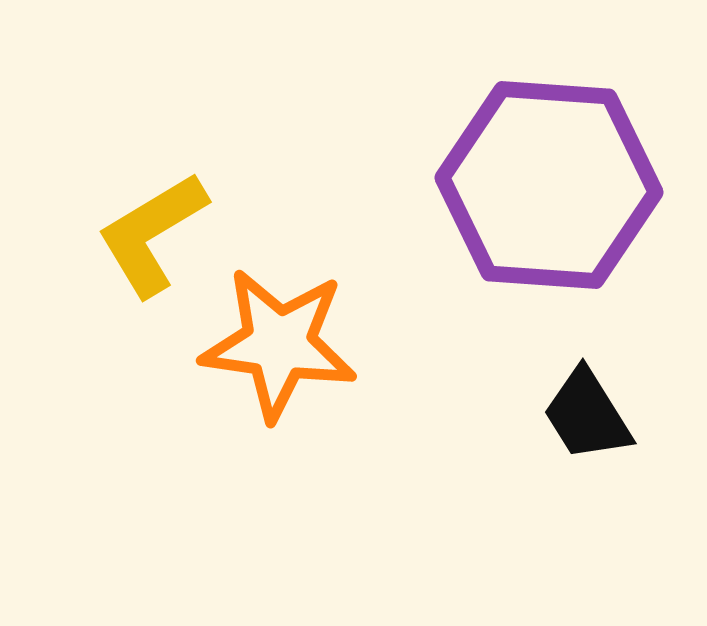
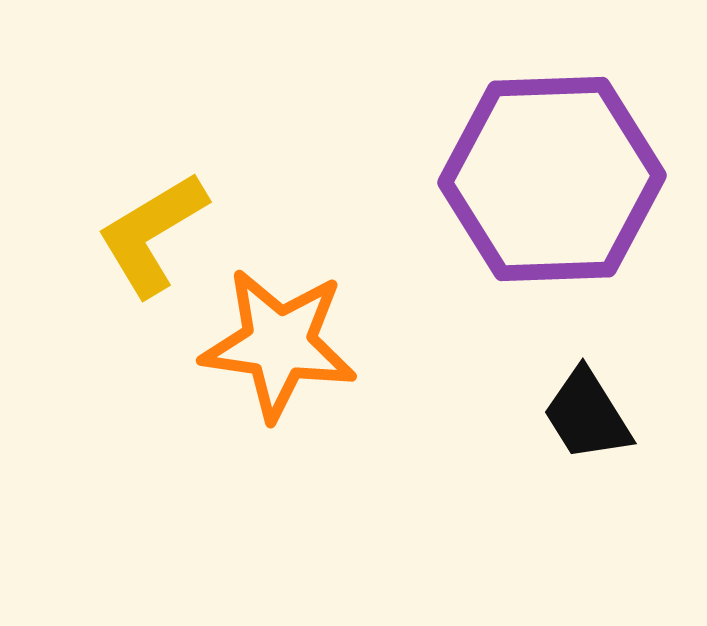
purple hexagon: moved 3 px right, 6 px up; rotated 6 degrees counterclockwise
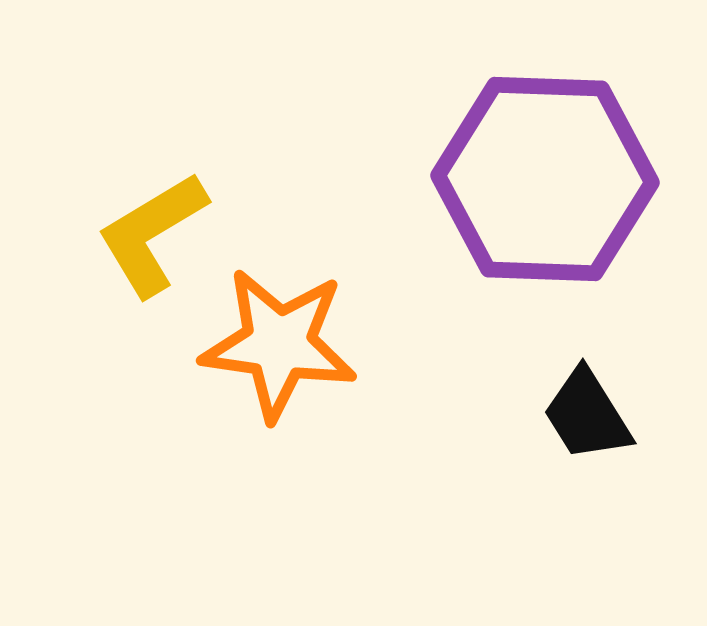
purple hexagon: moved 7 px left; rotated 4 degrees clockwise
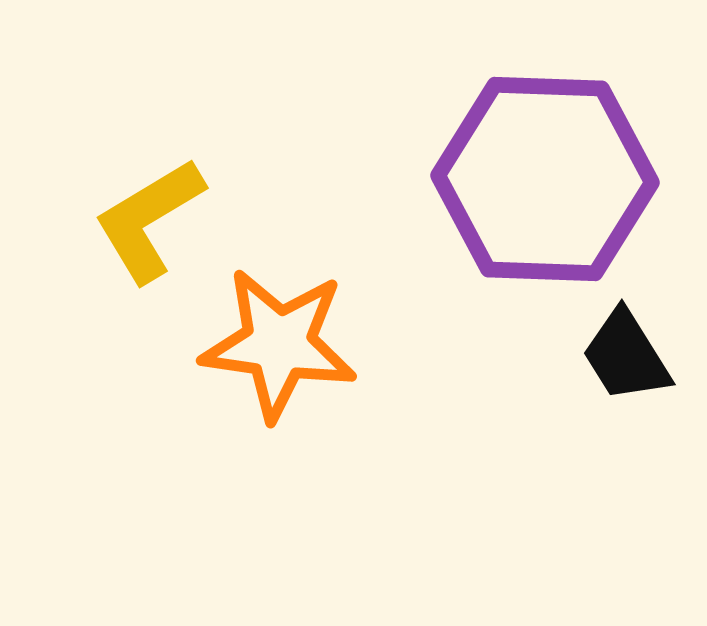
yellow L-shape: moved 3 px left, 14 px up
black trapezoid: moved 39 px right, 59 px up
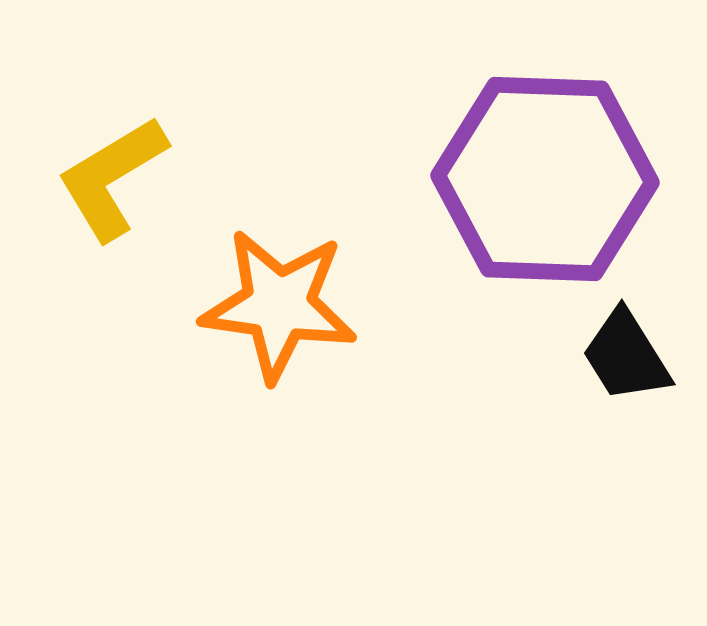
yellow L-shape: moved 37 px left, 42 px up
orange star: moved 39 px up
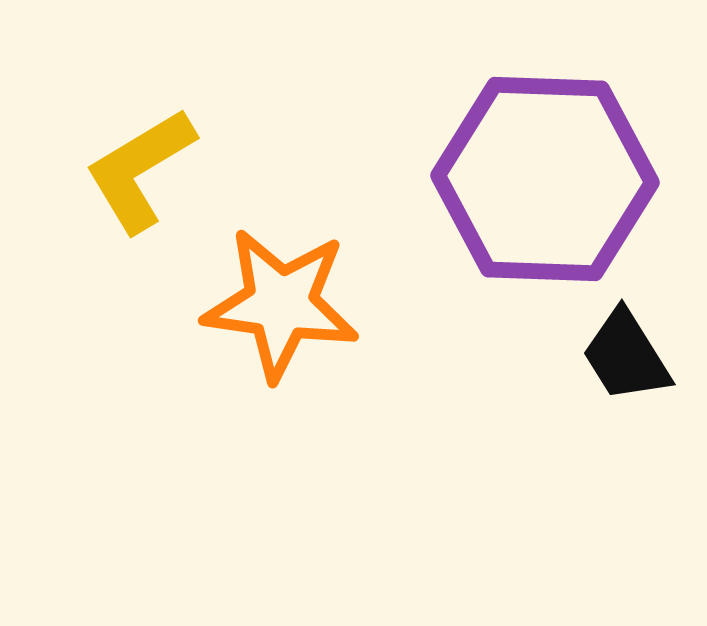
yellow L-shape: moved 28 px right, 8 px up
orange star: moved 2 px right, 1 px up
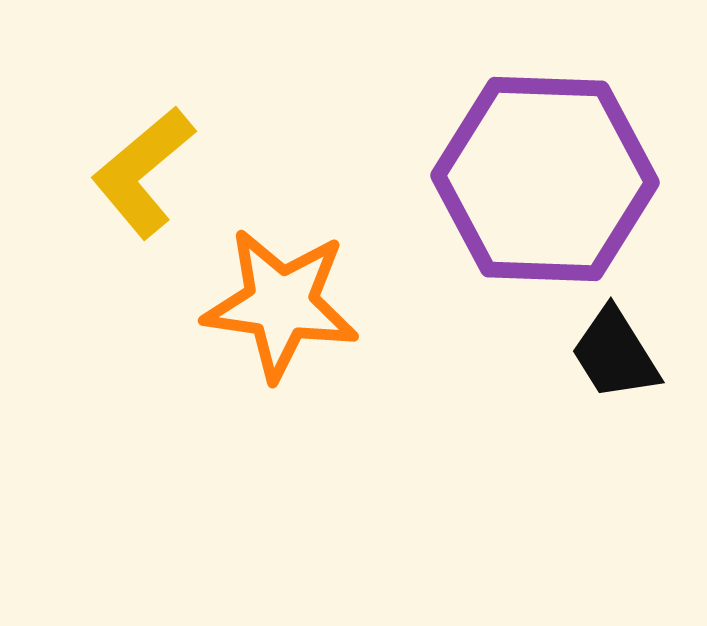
yellow L-shape: moved 3 px right, 2 px down; rotated 9 degrees counterclockwise
black trapezoid: moved 11 px left, 2 px up
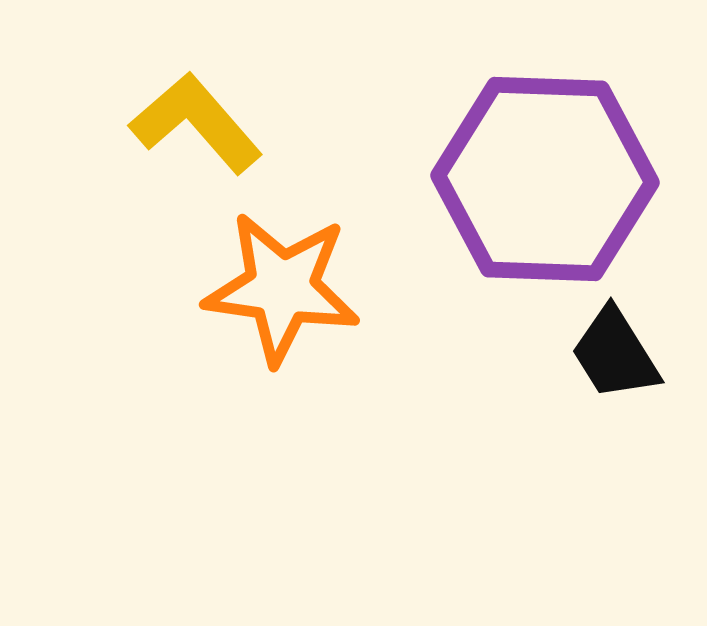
yellow L-shape: moved 53 px right, 49 px up; rotated 89 degrees clockwise
orange star: moved 1 px right, 16 px up
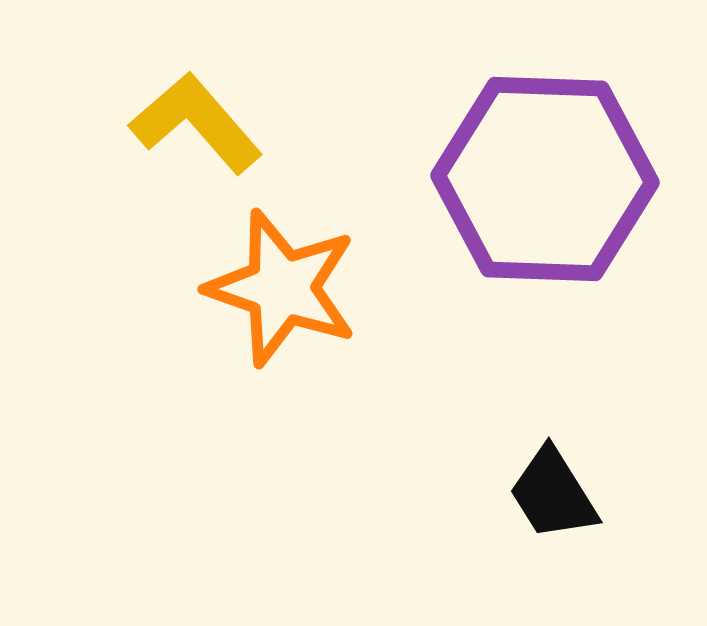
orange star: rotated 11 degrees clockwise
black trapezoid: moved 62 px left, 140 px down
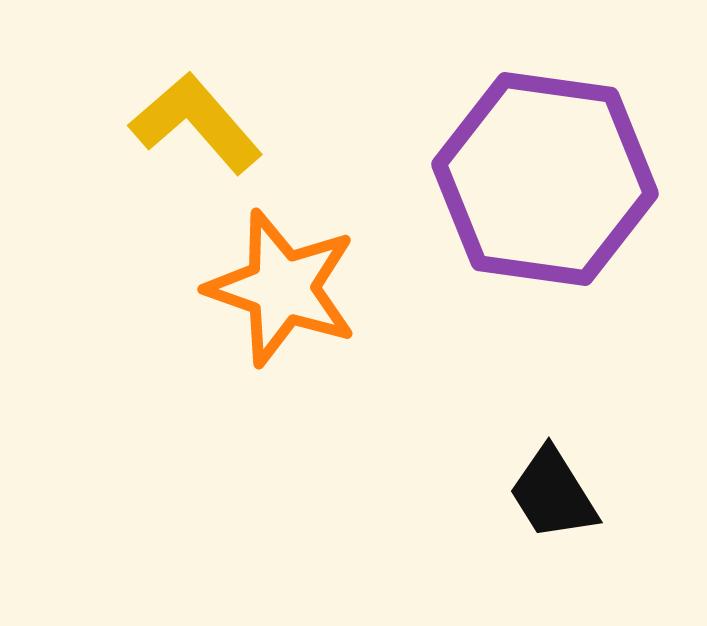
purple hexagon: rotated 6 degrees clockwise
